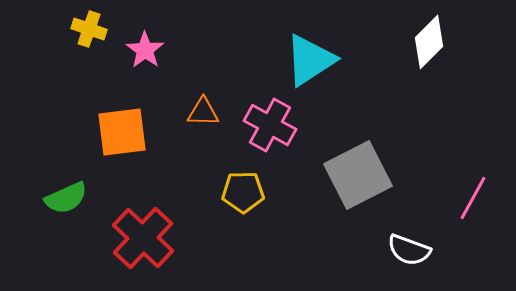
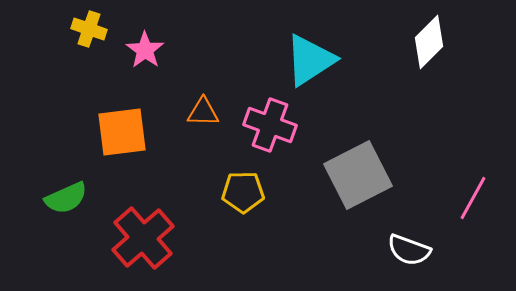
pink cross: rotated 9 degrees counterclockwise
red cross: rotated 6 degrees clockwise
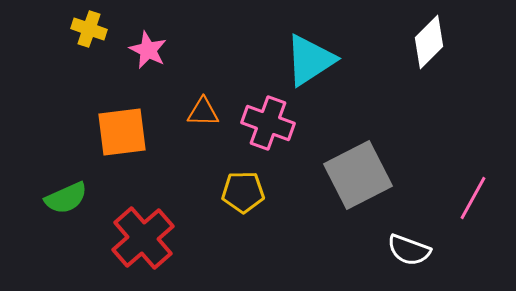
pink star: moved 3 px right; rotated 9 degrees counterclockwise
pink cross: moved 2 px left, 2 px up
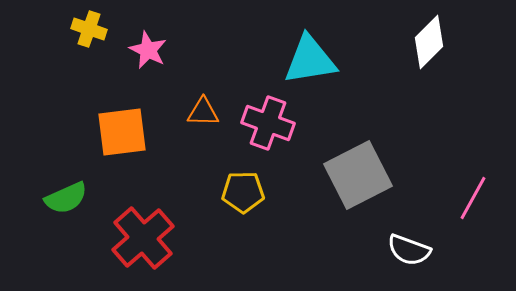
cyan triangle: rotated 24 degrees clockwise
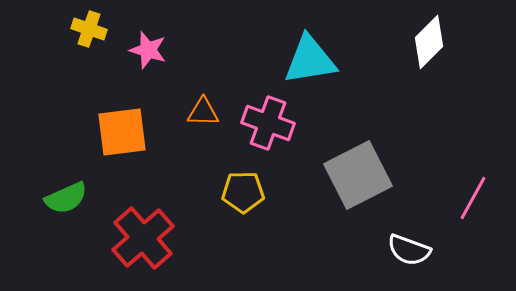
pink star: rotated 9 degrees counterclockwise
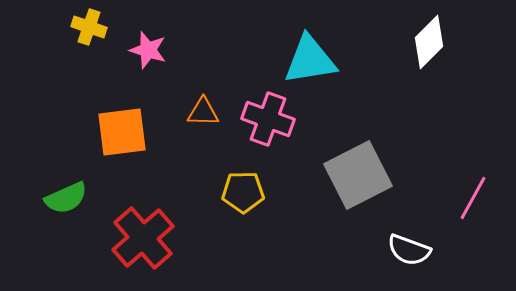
yellow cross: moved 2 px up
pink cross: moved 4 px up
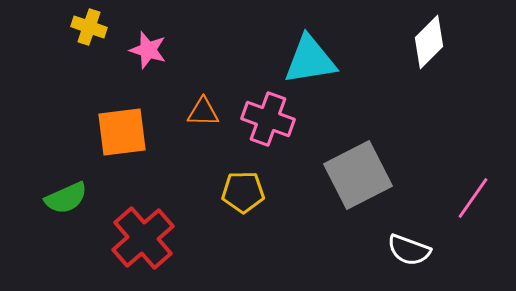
pink line: rotated 6 degrees clockwise
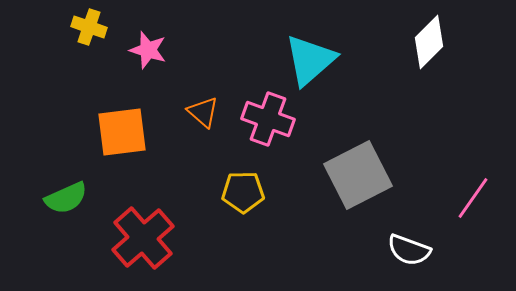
cyan triangle: rotated 32 degrees counterclockwise
orange triangle: rotated 40 degrees clockwise
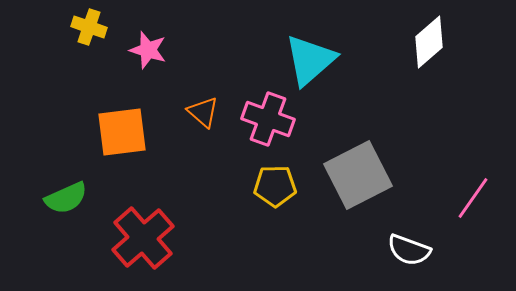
white diamond: rotated 4 degrees clockwise
yellow pentagon: moved 32 px right, 6 px up
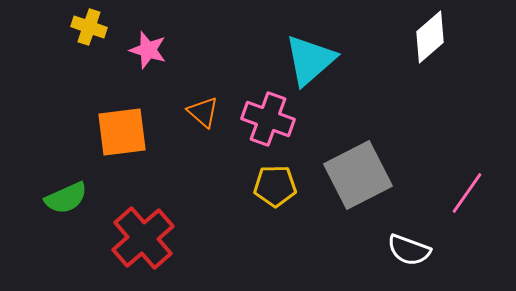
white diamond: moved 1 px right, 5 px up
pink line: moved 6 px left, 5 px up
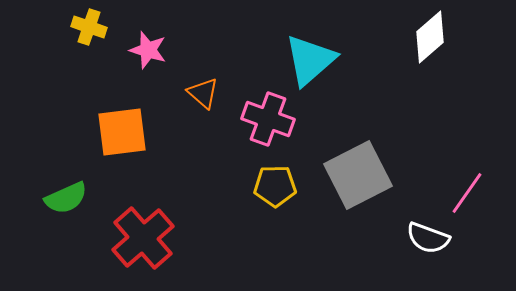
orange triangle: moved 19 px up
white semicircle: moved 19 px right, 12 px up
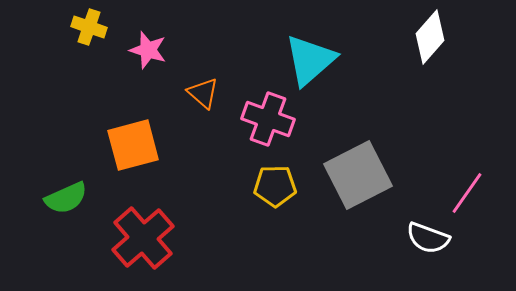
white diamond: rotated 8 degrees counterclockwise
orange square: moved 11 px right, 13 px down; rotated 8 degrees counterclockwise
